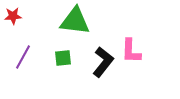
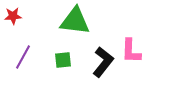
green square: moved 2 px down
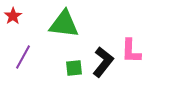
red star: rotated 30 degrees counterclockwise
green triangle: moved 11 px left, 3 px down
green square: moved 11 px right, 8 px down
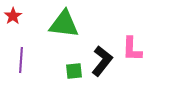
pink L-shape: moved 1 px right, 2 px up
purple line: moved 2 px left, 3 px down; rotated 25 degrees counterclockwise
black L-shape: moved 1 px left, 1 px up
green square: moved 3 px down
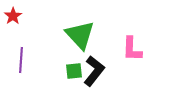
green triangle: moved 16 px right, 11 px down; rotated 40 degrees clockwise
black L-shape: moved 8 px left, 10 px down
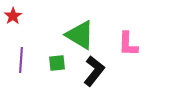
green triangle: rotated 16 degrees counterclockwise
pink L-shape: moved 4 px left, 5 px up
green square: moved 17 px left, 8 px up
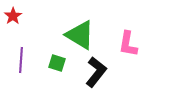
pink L-shape: rotated 8 degrees clockwise
green square: rotated 24 degrees clockwise
black L-shape: moved 2 px right, 1 px down
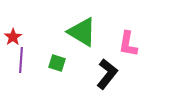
red star: moved 21 px down
green triangle: moved 2 px right, 3 px up
black L-shape: moved 11 px right, 2 px down
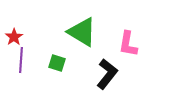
red star: moved 1 px right
